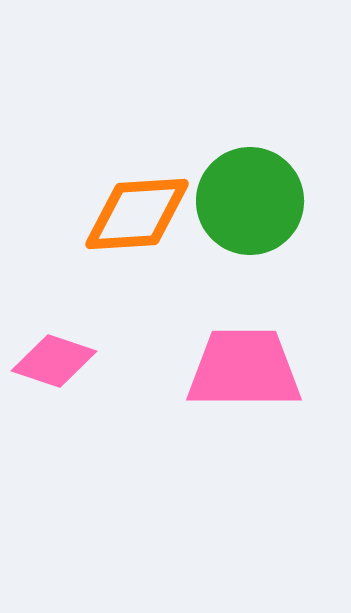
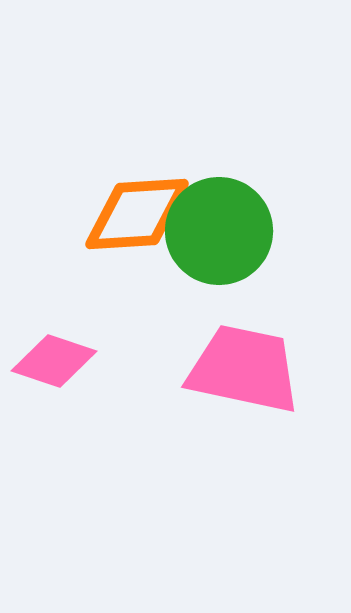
green circle: moved 31 px left, 30 px down
pink trapezoid: rotated 12 degrees clockwise
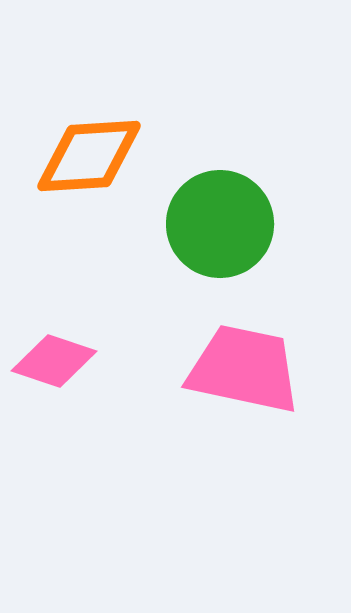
orange diamond: moved 48 px left, 58 px up
green circle: moved 1 px right, 7 px up
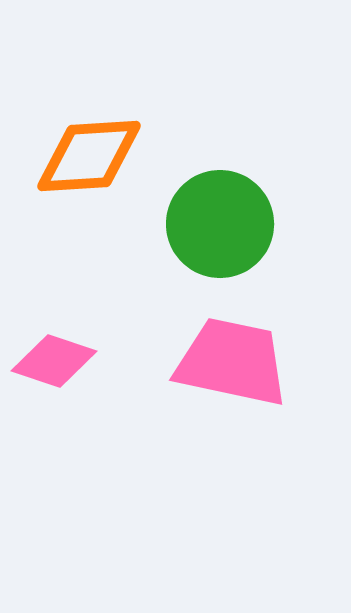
pink trapezoid: moved 12 px left, 7 px up
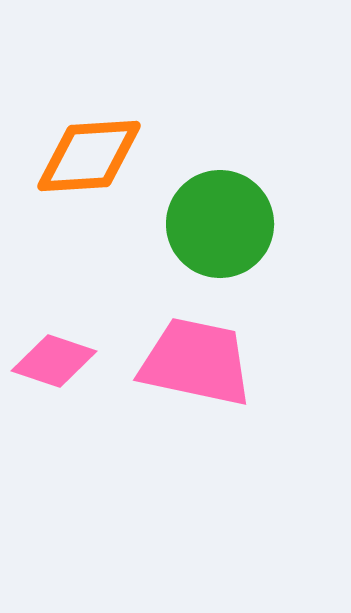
pink trapezoid: moved 36 px left
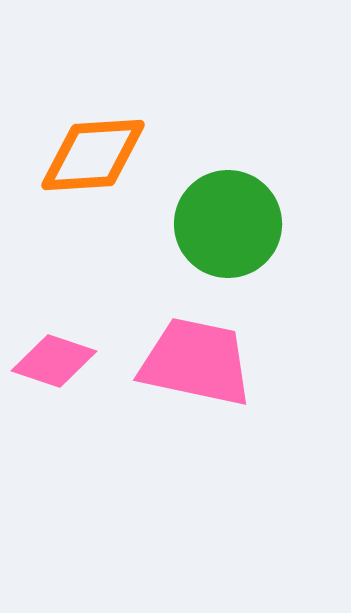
orange diamond: moved 4 px right, 1 px up
green circle: moved 8 px right
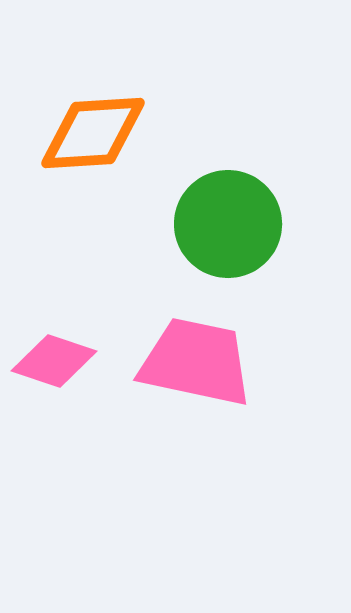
orange diamond: moved 22 px up
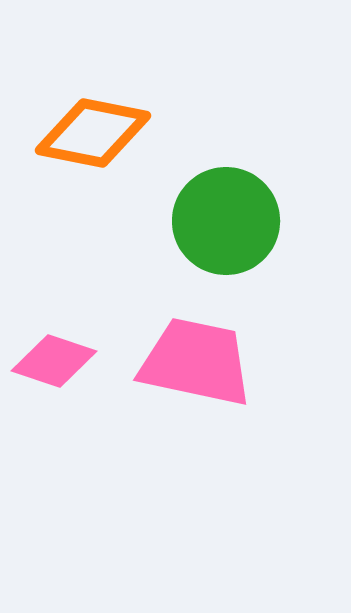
orange diamond: rotated 15 degrees clockwise
green circle: moved 2 px left, 3 px up
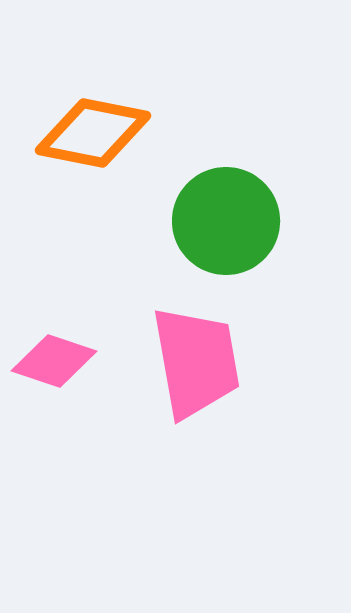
pink trapezoid: rotated 68 degrees clockwise
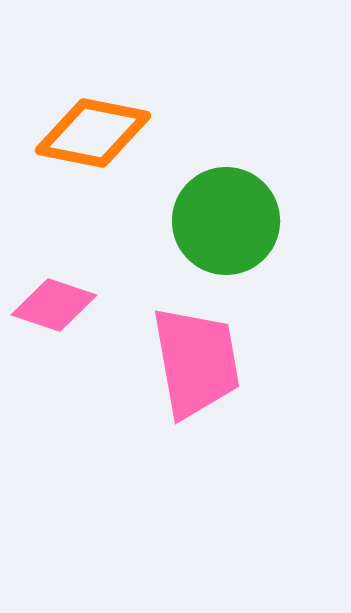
pink diamond: moved 56 px up
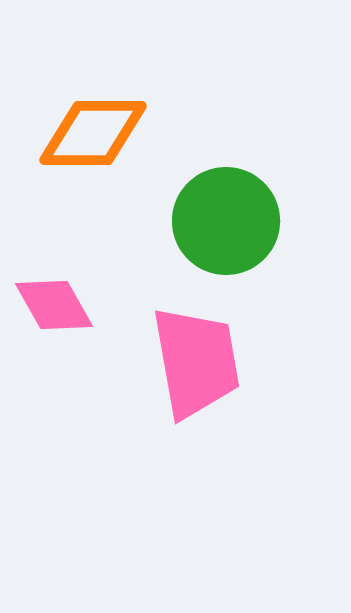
orange diamond: rotated 11 degrees counterclockwise
pink diamond: rotated 42 degrees clockwise
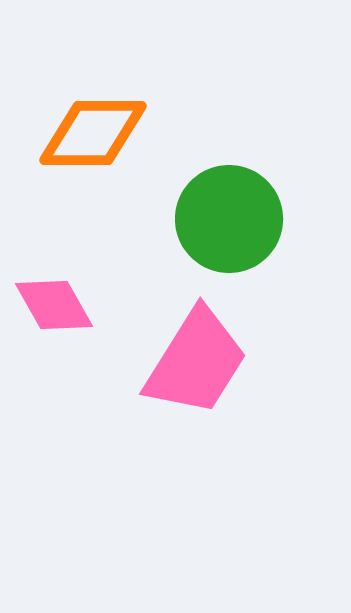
green circle: moved 3 px right, 2 px up
pink trapezoid: rotated 42 degrees clockwise
